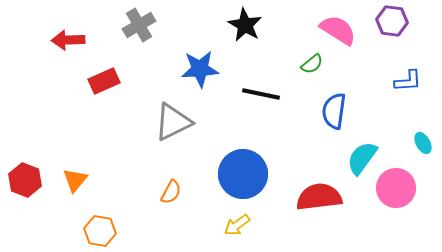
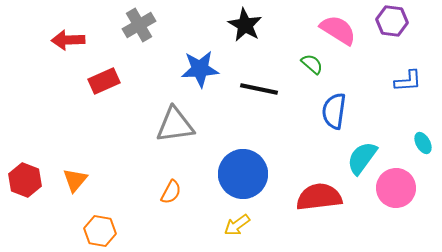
green semicircle: rotated 100 degrees counterclockwise
black line: moved 2 px left, 5 px up
gray triangle: moved 2 px right, 3 px down; rotated 18 degrees clockwise
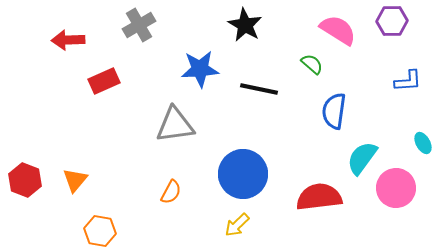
purple hexagon: rotated 8 degrees counterclockwise
yellow arrow: rotated 8 degrees counterclockwise
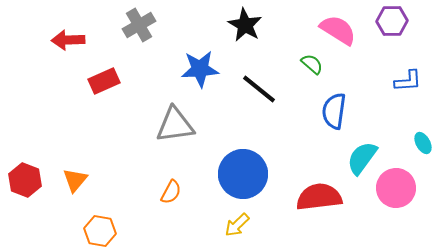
black line: rotated 27 degrees clockwise
